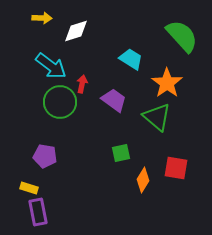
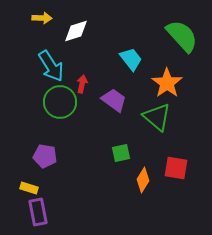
cyan trapezoid: rotated 20 degrees clockwise
cyan arrow: rotated 20 degrees clockwise
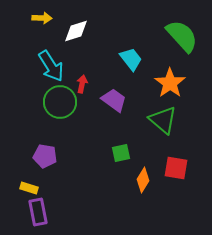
orange star: moved 3 px right
green triangle: moved 6 px right, 3 px down
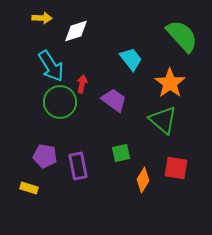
purple rectangle: moved 40 px right, 46 px up
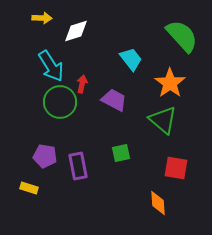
purple trapezoid: rotated 8 degrees counterclockwise
orange diamond: moved 15 px right, 23 px down; rotated 35 degrees counterclockwise
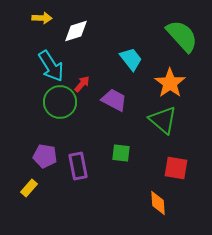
red arrow: rotated 30 degrees clockwise
green square: rotated 18 degrees clockwise
yellow rectangle: rotated 66 degrees counterclockwise
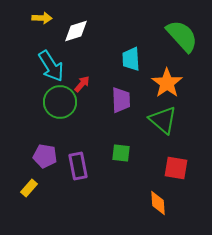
cyan trapezoid: rotated 145 degrees counterclockwise
orange star: moved 3 px left
purple trapezoid: moved 7 px right; rotated 60 degrees clockwise
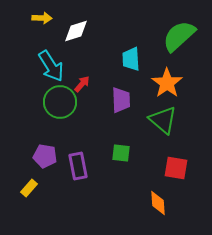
green semicircle: moved 3 px left; rotated 90 degrees counterclockwise
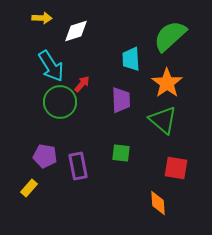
green semicircle: moved 9 px left
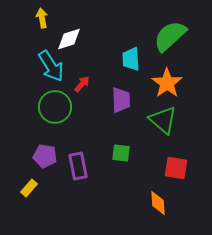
yellow arrow: rotated 102 degrees counterclockwise
white diamond: moved 7 px left, 8 px down
green circle: moved 5 px left, 5 px down
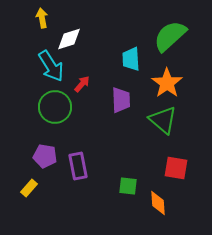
green square: moved 7 px right, 33 px down
